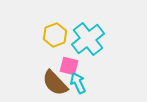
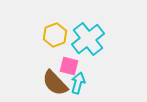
cyan arrow: rotated 40 degrees clockwise
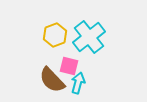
cyan cross: moved 1 px right, 2 px up
brown semicircle: moved 3 px left, 3 px up
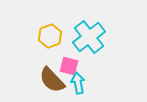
yellow hexagon: moved 5 px left, 1 px down
cyan arrow: rotated 25 degrees counterclockwise
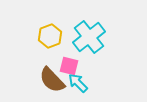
cyan arrow: rotated 35 degrees counterclockwise
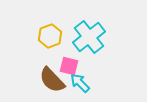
cyan arrow: moved 2 px right
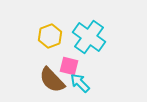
cyan cross: rotated 16 degrees counterclockwise
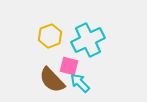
cyan cross: moved 1 px left, 3 px down; rotated 28 degrees clockwise
